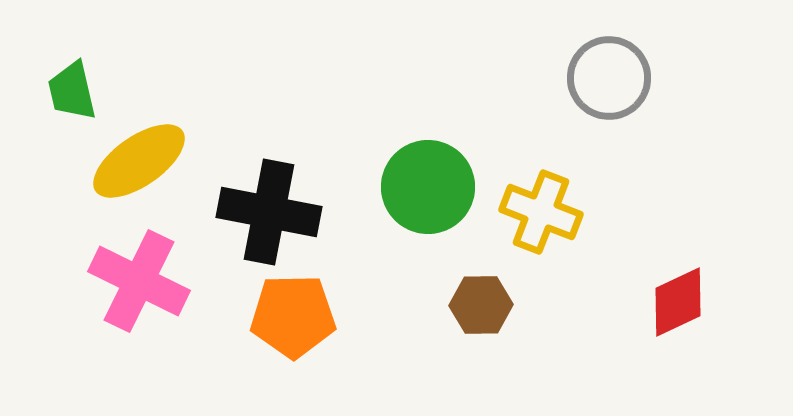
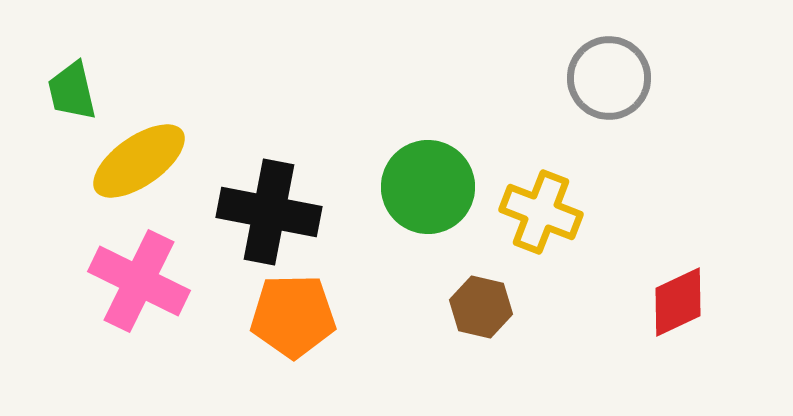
brown hexagon: moved 2 px down; rotated 14 degrees clockwise
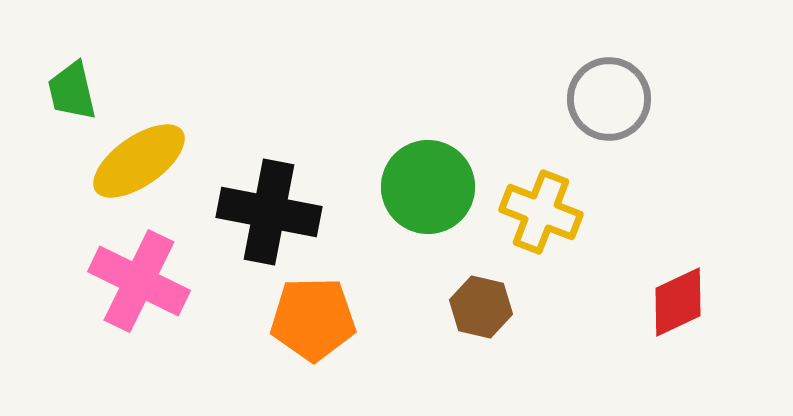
gray circle: moved 21 px down
orange pentagon: moved 20 px right, 3 px down
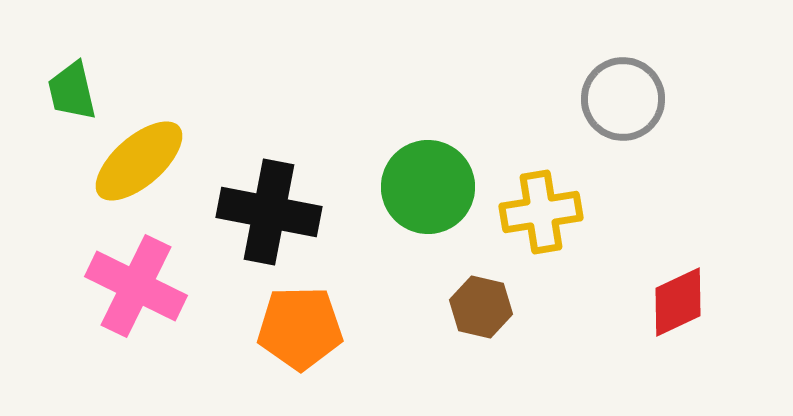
gray circle: moved 14 px right
yellow ellipse: rotated 6 degrees counterclockwise
yellow cross: rotated 30 degrees counterclockwise
pink cross: moved 3 px left, 5 px down
orange pentagon: moved 13 px left, 9 px down
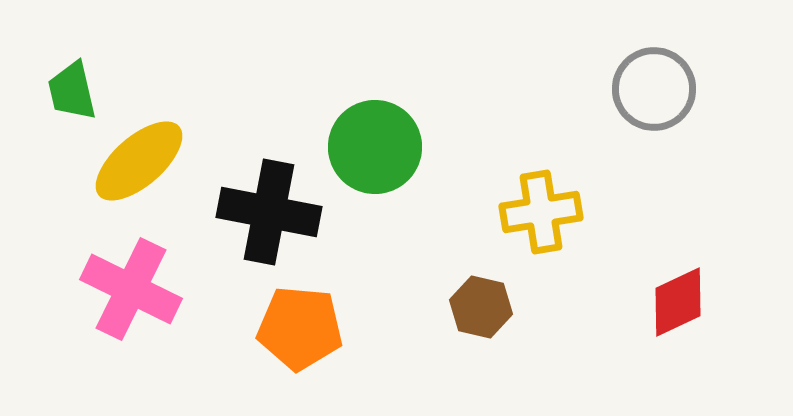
gray circle: moved 31 px right, 10 px up
green circle: moved 53 px left, 40 px up
pink cross: moved 5 px left, 3 px down
orange pentagon: rotated 6 degrees clockwise
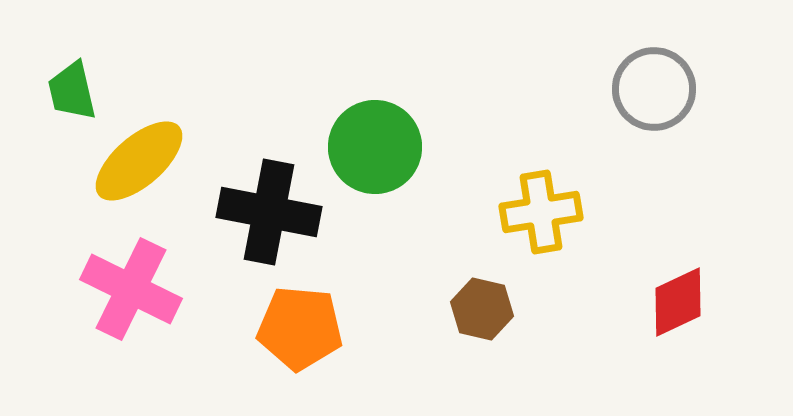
brown hexagon: moved 1 px right, 2 px down
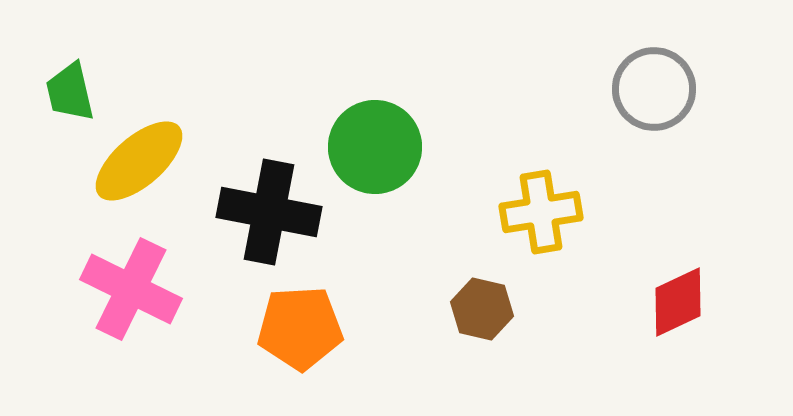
green trapezoid: moved 2 px left, 1 px down
orange pentagon: rotated 8 degrees counterclockwise
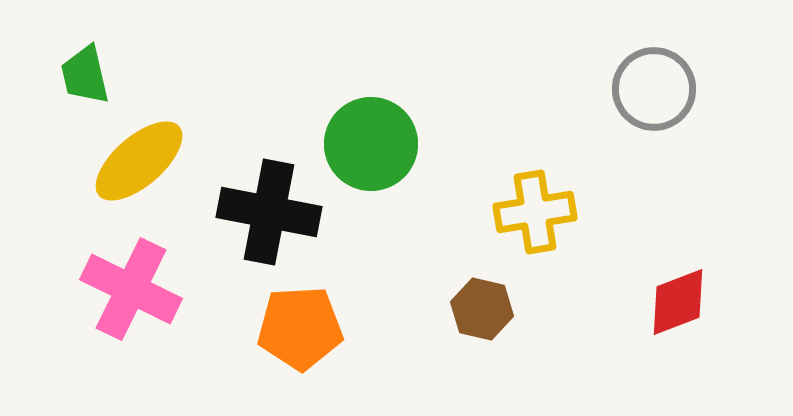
green trapezoid: moved 15 px right, 17 px up
green circle: moved 4 px left, 3 px up
yellow cross: moved 6 px left
red diamond: rotated 4 degrees clockwise
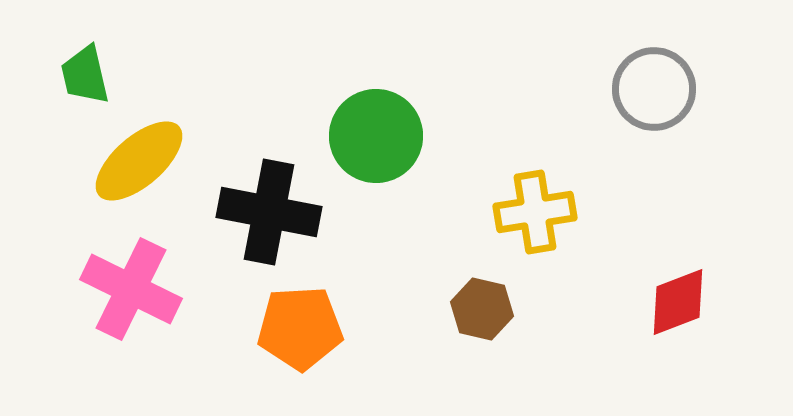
green circle: moved 5 px right, 8 px up
